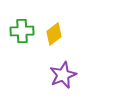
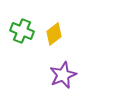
green cross: rotated 25 degrees clockwise
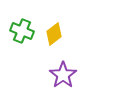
purple star: rotated 12 degrees counterclockwise
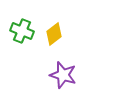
purple star: rotated 20 degrees counterclockwise
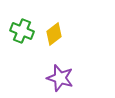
purple star: moved 3 px left, 3 px down
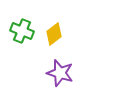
purple star: moved 5 px up
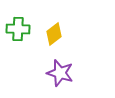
green cross: moved 4 px left, 2 px up; rotated 20 degrees counterclockwise
